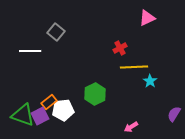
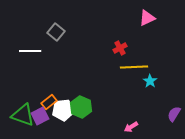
green hexagon: moved 14 px left, 13 px down; rotated 10 degrees counterclockwise
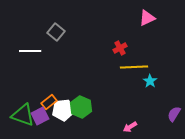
pink arrow: moved 1 px left
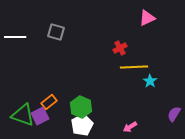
gray square: rotated 24 degrees counterclockwise
white line: moved 15 px left, 14 px up
white pentagon: moved 19 px right, 15 px down; rotated 20 degrees counterclockwise
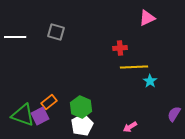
red cross: rotated 24 degrees clockwise
